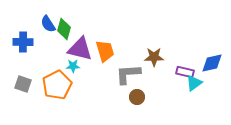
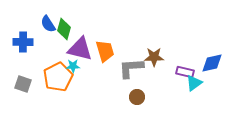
gray L-shape: moved 3 px right, 6 px up
orange pentagon: moved 1 px right, 8 px up
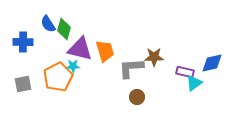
gray square: rotated 30 degrees counterclockwise
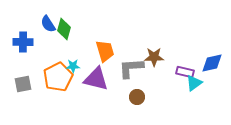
purple triangle: moved 16 px right, 30 px down
